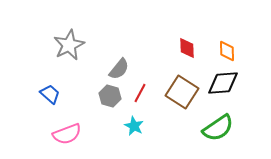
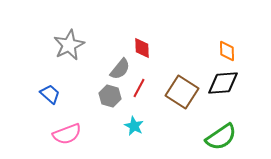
red diamond: moved 45 px left
gray semicircle: moved 1 px right
red line: moved 1 px left, 5 px up
green semicircle: moved 3 px right, 9 px down
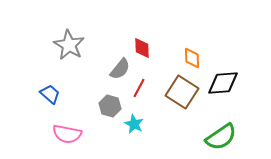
gray star: rotated 16 degrees counterclockwise
orange diamond: moved 35 px left, 7 px down
gray hexagon: moved 10 px down
cyan star: moved 2 px up
pink semicircle: rotated 32 degrees clockwise
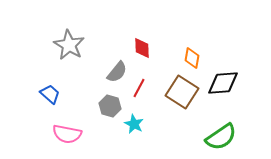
orange diamond: rotated 10 degrees clockwise
gray semicircle: moved 3 px left, 3 px down
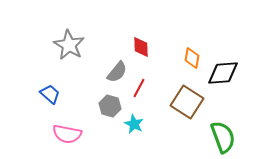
red diamond: moved 1 px left, 1 px up
black diamond: moved 10 px up
brown square: moved 5 px right, 10 px down
green semicircle: moved 2 px right; rotated 76 degrees counterclockwise
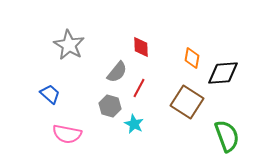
green semicircle: moved 4 px right, 1 px up
